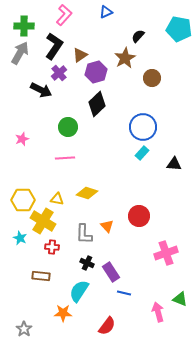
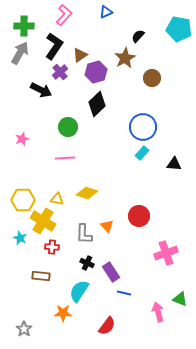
purple cross: moved 1 px right, 1 px up
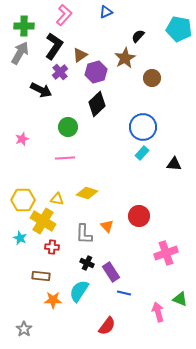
orange star: moved 10 px left, 13 px up
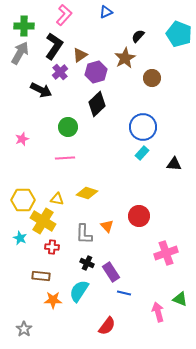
cyan pentagon: moved 5 px down; rotated 10 degrees clockwise
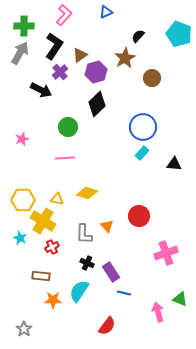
red cross: rotated 32 degrees counterclockwise
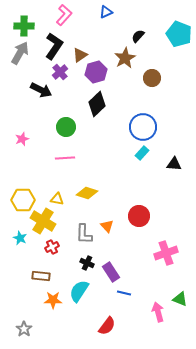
green circle: moved 2 px left
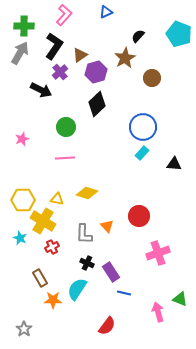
pink cross: moved 8 px left
brown rectangle: moved 1 px left, 2 px down; rotated 54 degrees clockwise
cyan semicircle: moved 2 px left, 2 px up
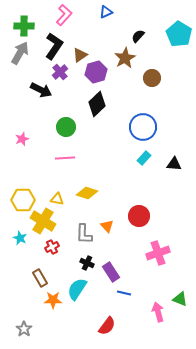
cyan pentagon: rotated 10 degrees clockwise
cyan rectangle: moved 2 px right, 5 px down
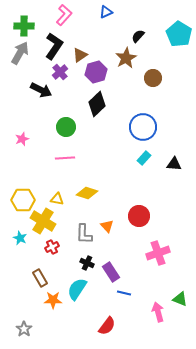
brown star: moved 1 px right
brown circle: moved 1 px right
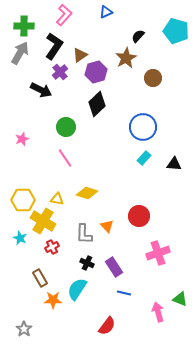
cyan pentagon: moved 3 px left, 3 px up; rotated 15 degrees counterclockwise
pink line: rotated 60 degrees clockwise
purple rectangle: moved 3 px right, 5 px up
